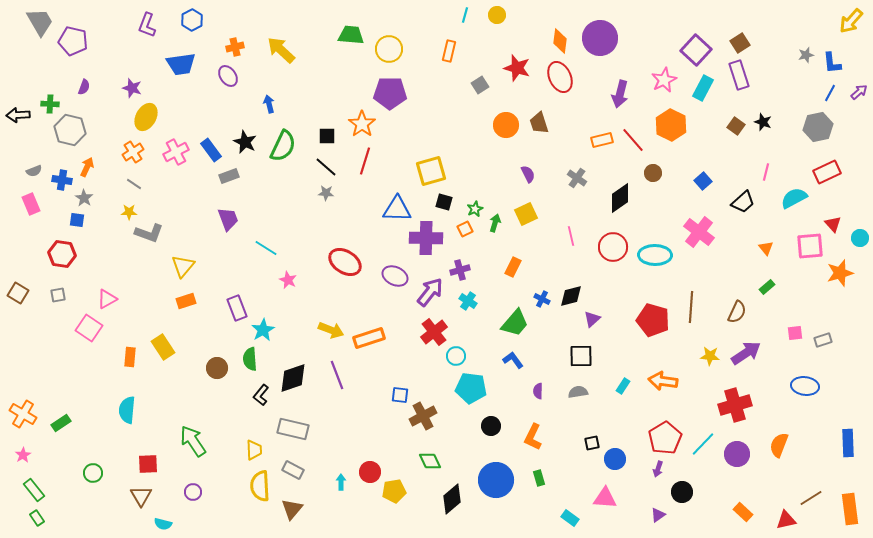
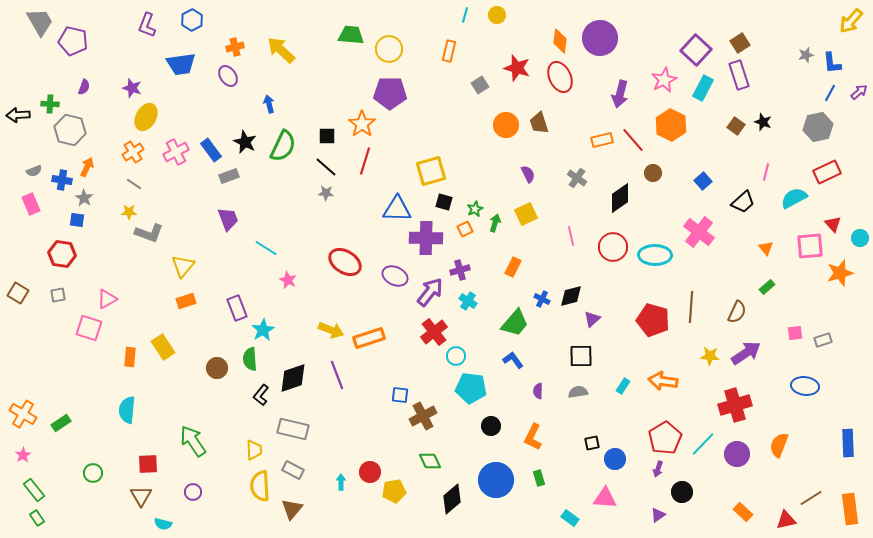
pink square at (89, 328): rotated 16 degrees counterclockwise
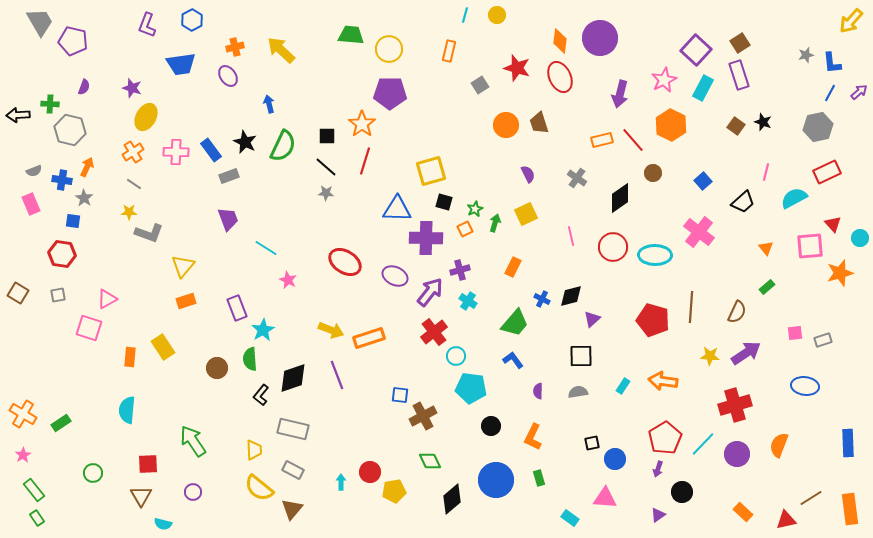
pink cross at (176, 152): rotated 30 degrees clockwise
blue square at (77, 220): moved 4 px left, 1 px down
yellow semicircle at (260, 486): moved 1 px left, 2 px down; rotated 48 degrees counterclockwise
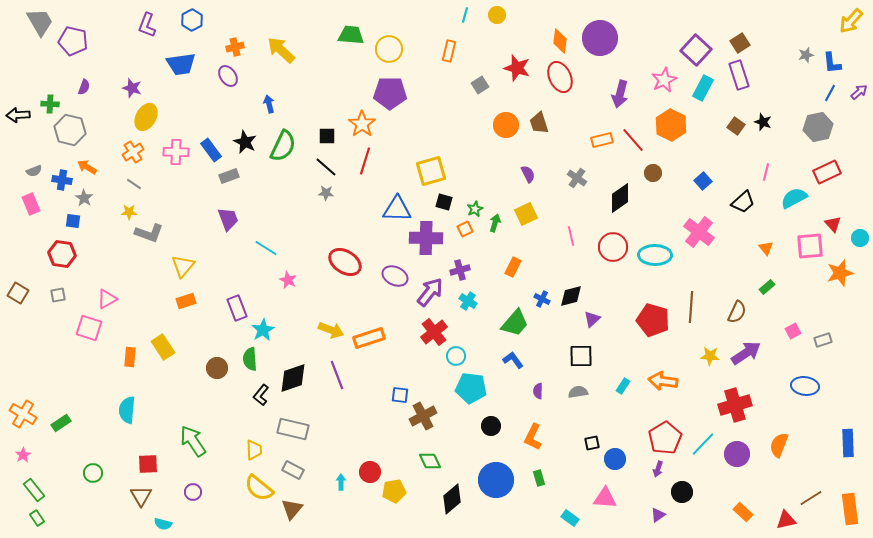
orange arrow at (87, 167): rotated 84 degrees counterclockwise
pink square at (795, 333): moved 2 px left, 2 px up; rotated 21 degrees counterclockwise
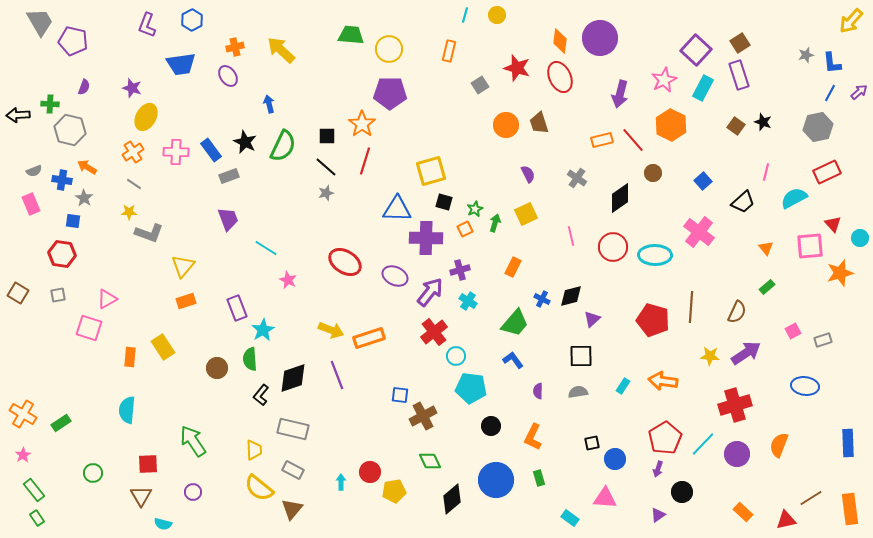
gray star at (326, 193): rotated 21 degrees counterclockwise
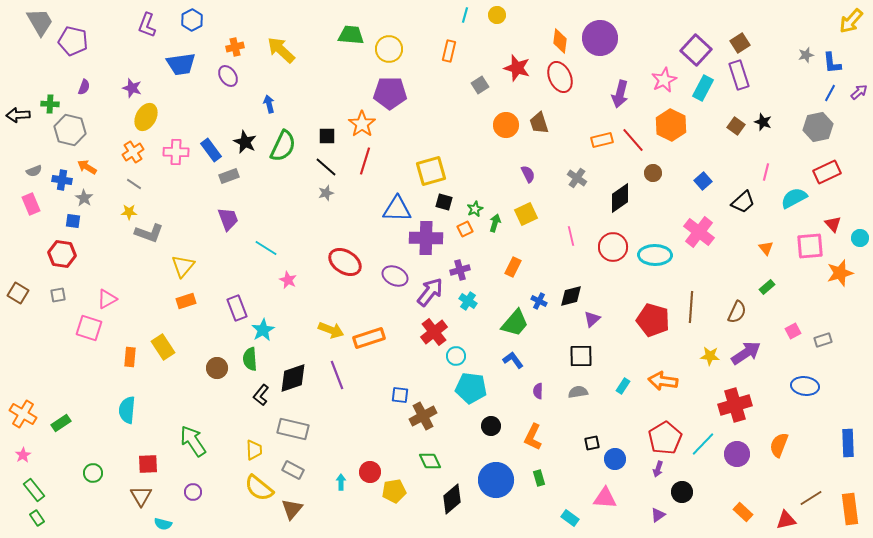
blue cross at (542, 299): moved 3 px left, 2 px down
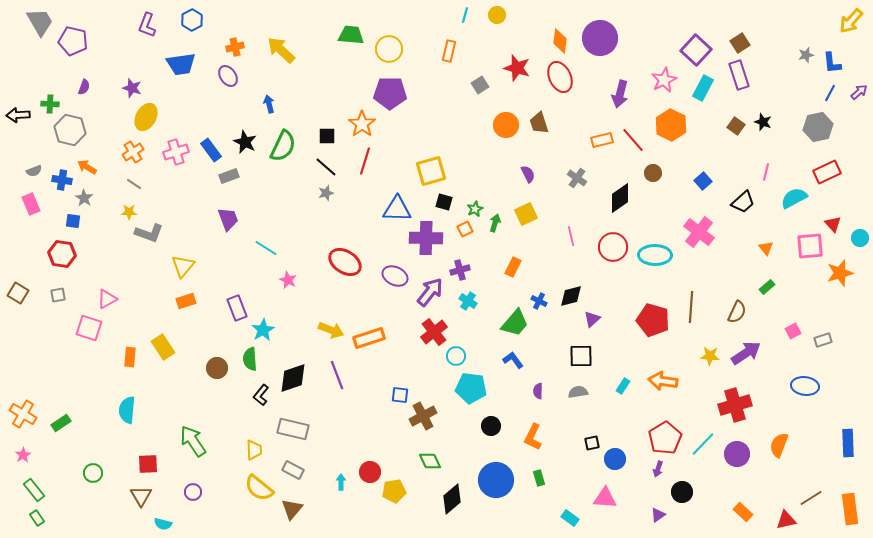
pink cross at (176, 152): rotated 20 degrees counterclockwise
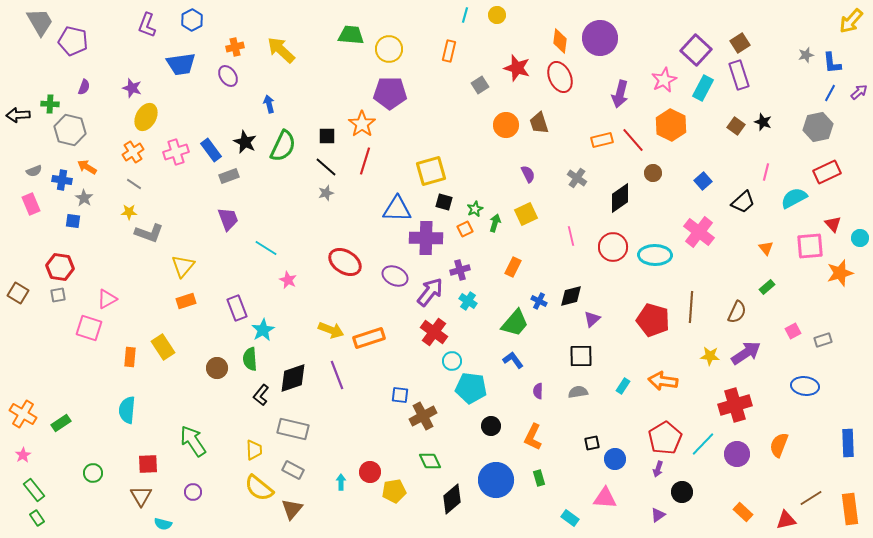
red hexagon at (62, 254): moved 2 px left, 13 px down
red cross at (434, 332): rotated 16 degrees counterclockwise
cyan circle at (456, 356): moved 4 px left, 5 px down
